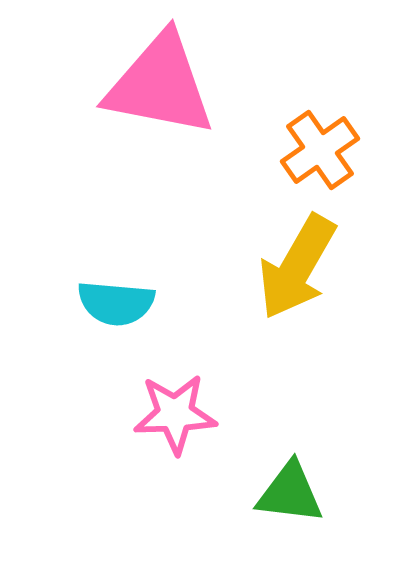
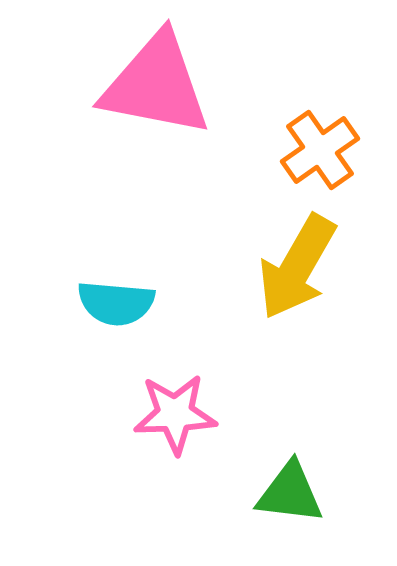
pink triangle: moved 4 px left
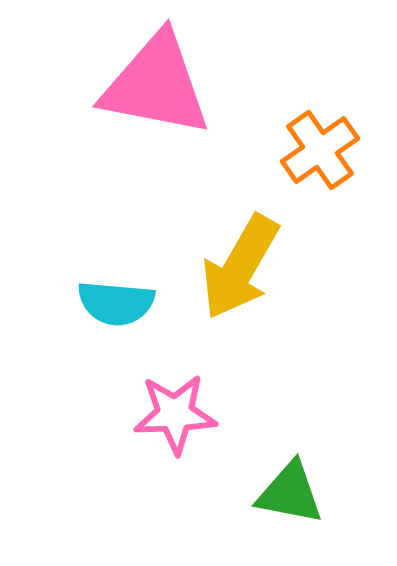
yellow arrow: moved 57 px left
green triangle: rotated 4 degrees clockwise
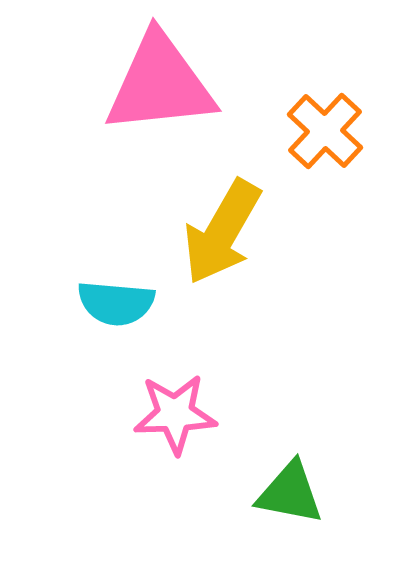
pink triangle: moved 4 px right, 1 px up; rotated 17 degrees counterclockwise
orange cross: moved 5 px right, 19 px up; rotated 12 degrees counterclockwise
yellow arrow: moved 18 px left, 35 px up
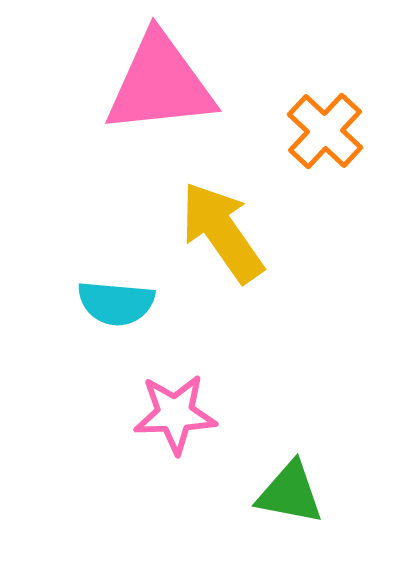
yellow arrow: rotated 115 degrees clockwise
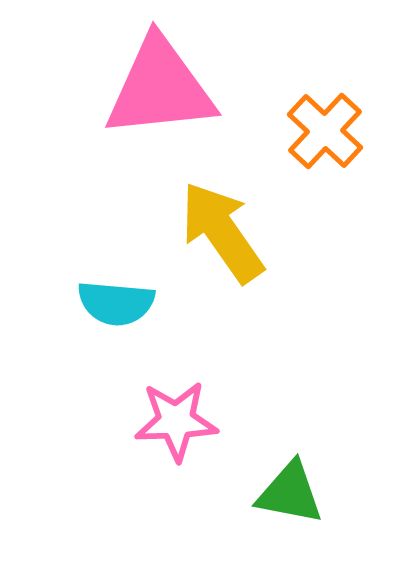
pink triangle: moved 4 px down
pink star: moved 1 px right, 7 px down
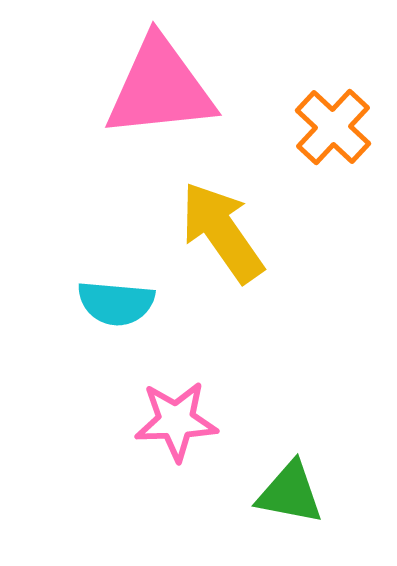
orange cross: moved 8 px right, 4 px up
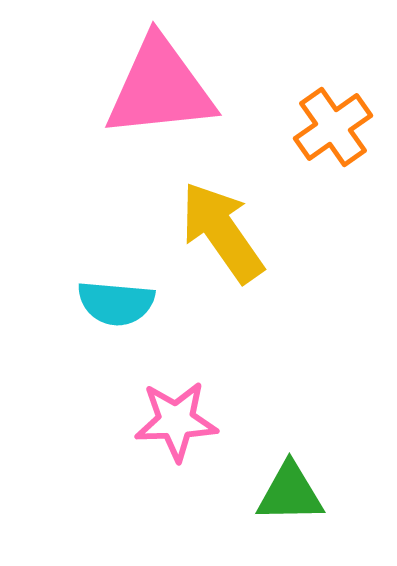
orange cross: rotated 12 degrees clockwise
green triangle: rotated 12 degrees counterclockwise
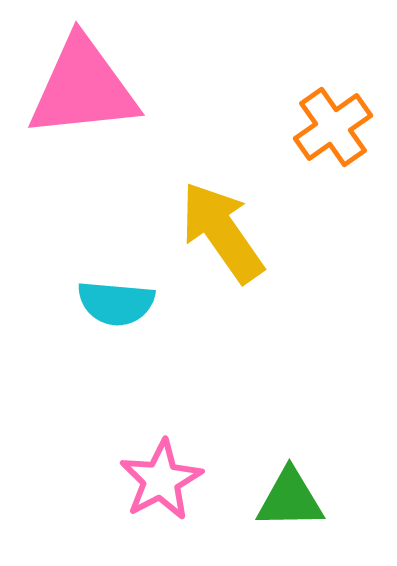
pink triangle: moved 77 px left
pink star: moved 15 px left, 59 px down; rotated 26 degrees counterclockwise
green triangle: moved 6 px down
